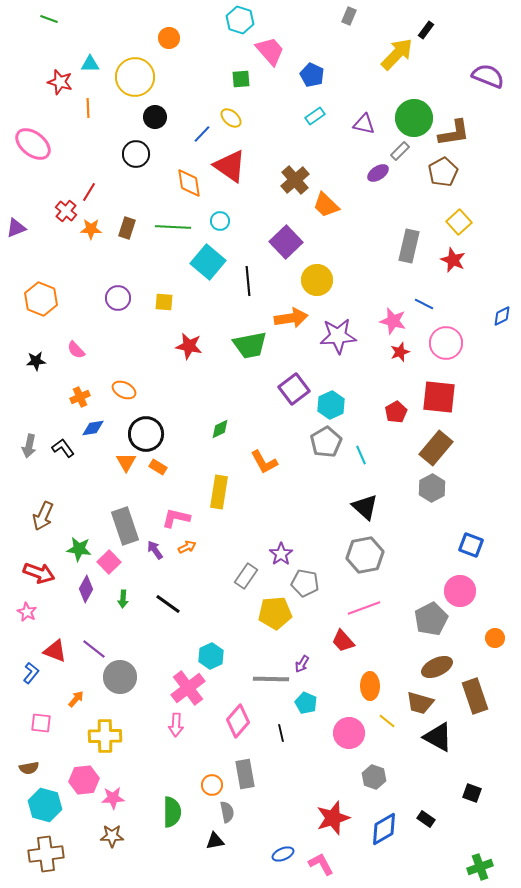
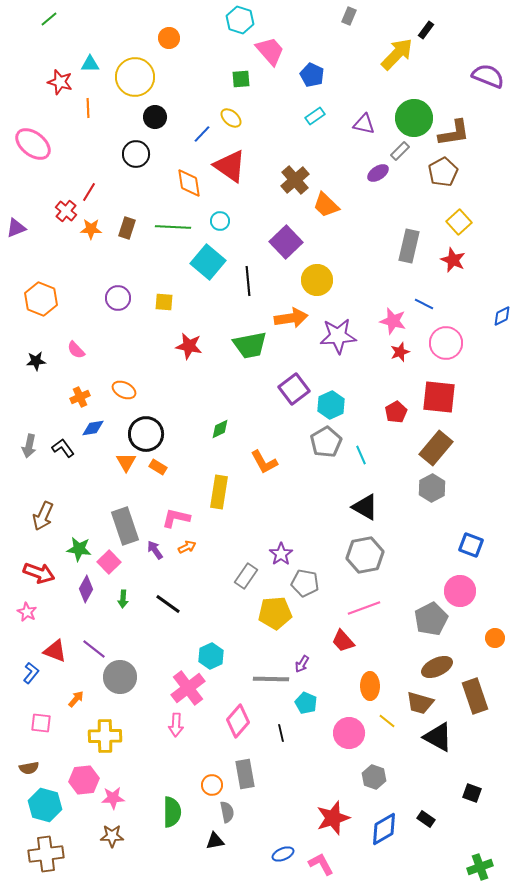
green line at (49, 19): rotated 60 degrees counterclockwise
black triangle at (365, 507): rotated 12 degrees counterclockwise
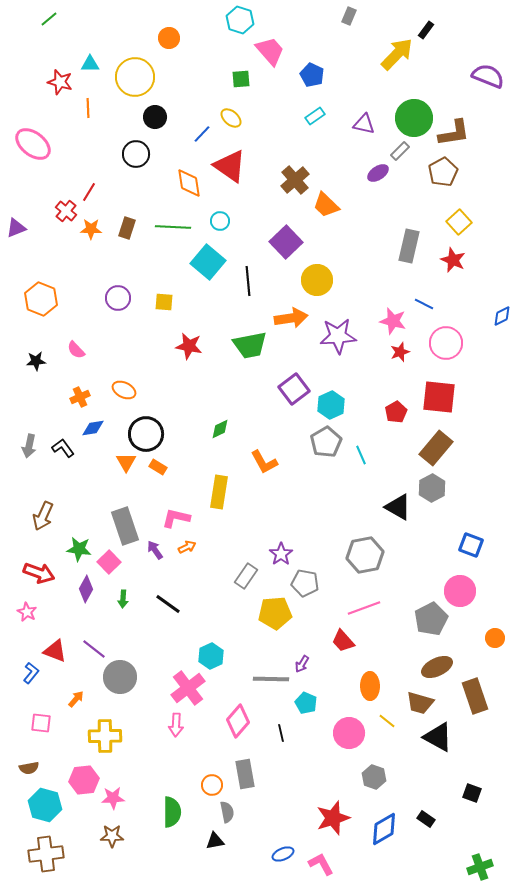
black triangle at (365, 507): moved 33 px right
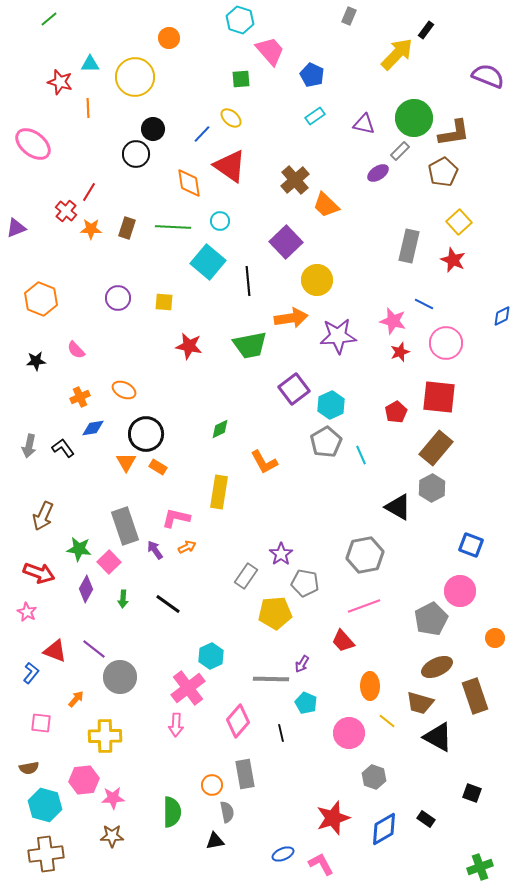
black circle at (155, 117): moved 2 px left, 12 px down
pink line at (364, 608): moved 2 px up
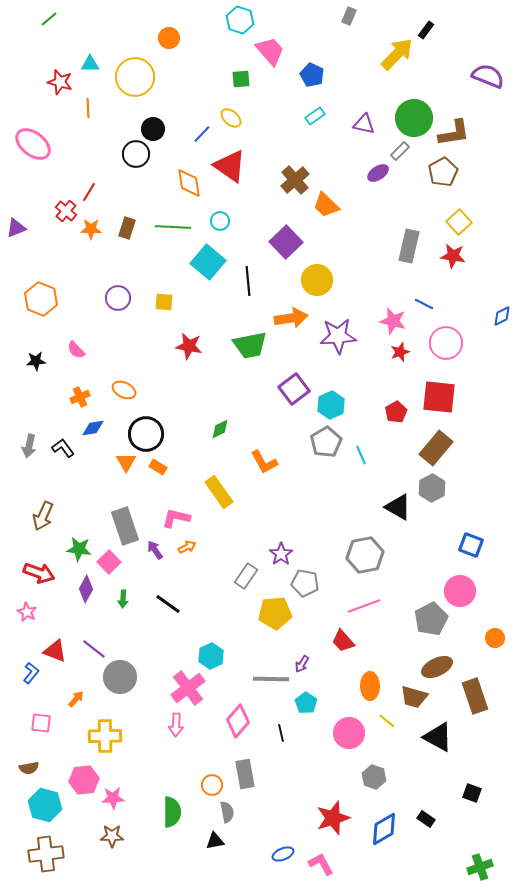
red star at (453, 260): moved 4 px up; rotated 15 degrees counterclockwise
yellow rectangle at (219, 492): rotated 44 degrees counterclockwise
cyan pentagon at (306, 703): rotated 10 degrees clockwise
brown trapezoid at (420, 703): moved 6 px left, 6 px up
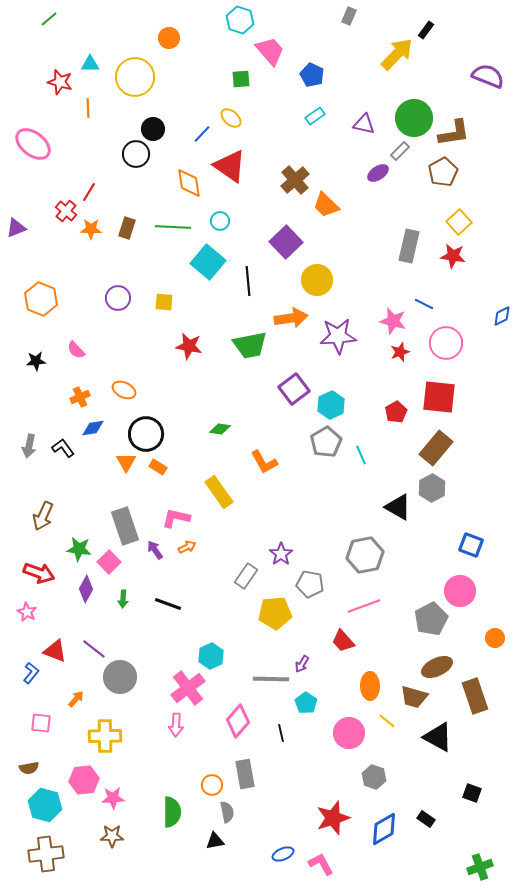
green diamond at (220, 429): rotated 35 degrees clockwise
gray pentagon at (305, 583): moved 5 px right, 1 px down
black line at (168, 604): rotated 16 degrees counterclockwise
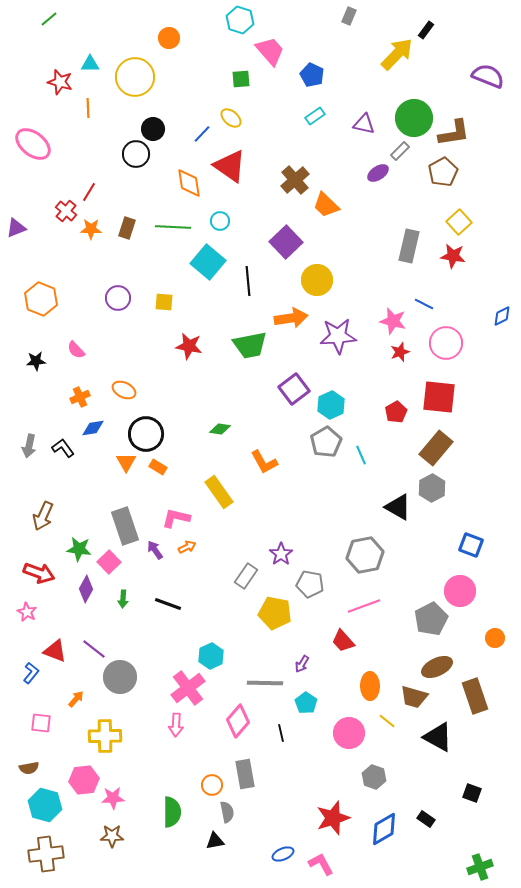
yellow pentagon at (275, 613): rotated 16 degrees clockwise
gray line at (271, 679): moved 6 px left, 4 px down
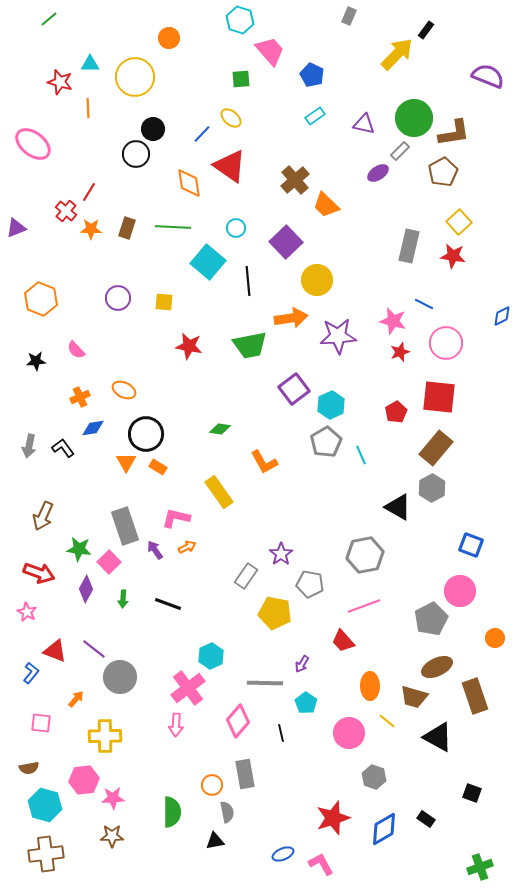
cyan circle at (220, 221): moved 16 px right, 7 px down
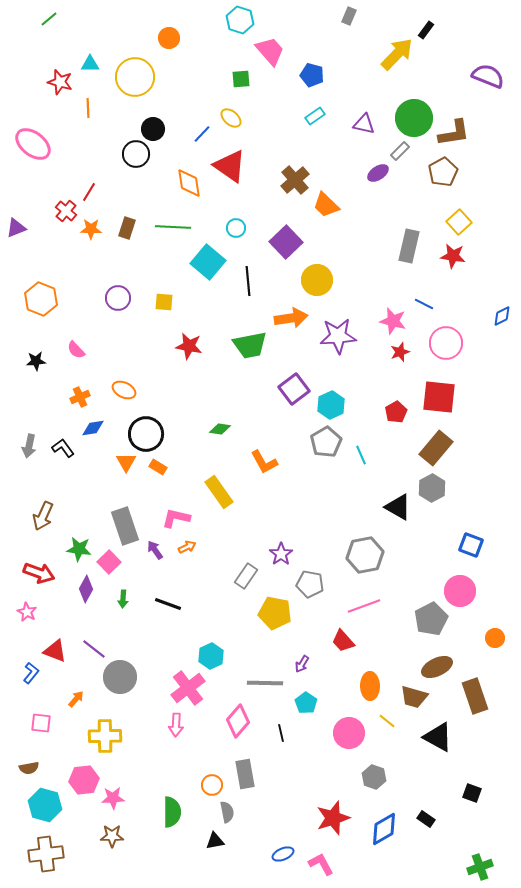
blue pentagon at (312, 75): rotated 10 degrees counterclockwise
